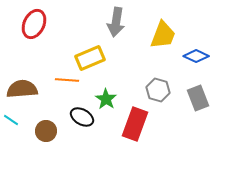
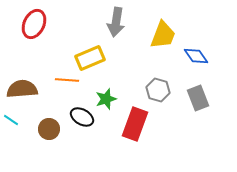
blue diamond: rotated 30 degrees clockwise
green star: rotated 20 degrees clockwise
brown circle: moved 3 px right, 2 px up
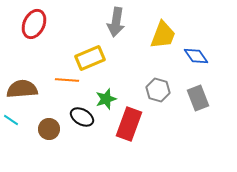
red rectangle: moved 6 px left
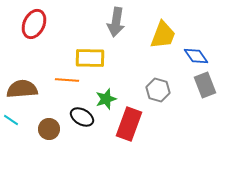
yellow rectangle: rotated 24 degrees clockwise
gray rectangle: moved 7 px right, 13 px up
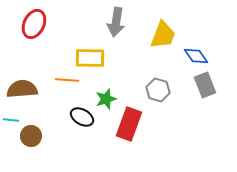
cyan line: rotated 28 degrees counterclockwise
brown circle: moved 18 px left, 7 px down
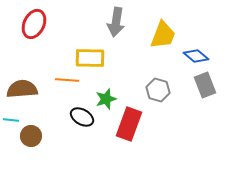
blue diamond: rotated 15 degrees counterclockwise
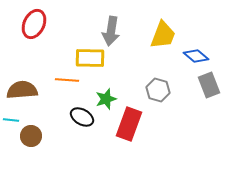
gray arrow: moved 5 px left, 9 px down
gray rectangle: moved 4 px right
brown semicircle: moved 1 px down
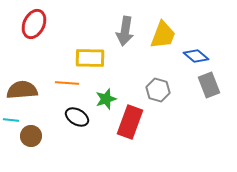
gray arrow: moved 14 px right
orange line: moved 3 px down
black ellipse: moved 5 px left
red rectangle: moved 1 px right, 2 px up
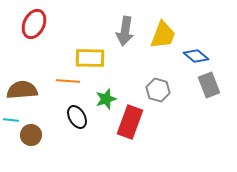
orange line: moved 1 px right, 2 px up
black ellipse: rotated 30 degrees clockwise
brown circle: moved 1 px up
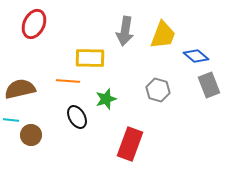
brown semicircle: moved 2 px left, 1 px up; rotated 8 degrees counterclockwise
red rectangle: moved 22 px down
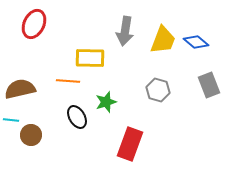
yellow trapezoid: moved 5 px down
blue diamond: moved 14 px up
green star: moved 3 px down
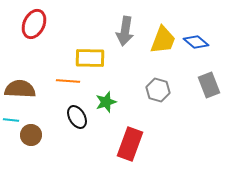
brown semicircle: rotated 16 degrees clockwise
